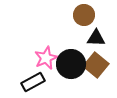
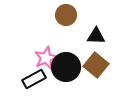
brown circle: moved 18 px left
black triangle: moved 2 px up
black circle: moved 5 px left, 3 px down
black rectangle: moved 1 px right, 3 px up
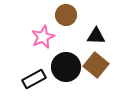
pink star: moved 3 px left, 21 px up
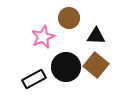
brown circle: moved 3 px right, 3 px down
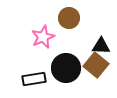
black triangle: moved 5 px right, 10 px down
black circle: moved 1 px down
black rectangle: rotated 20 degrees clockwise
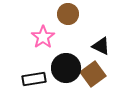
brown circle: moved 1 px left, 4 px up
pink star: rotated 10 degrees counterclockwise
black triangle: rotated 24 degrees clockwise
brown square: moved 3 px left, 9 px down; rotated 15 degrees clockwise
